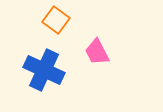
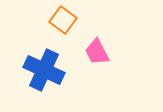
orange square: moved 7 px right
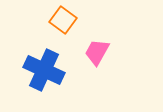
pink trapezoid: rotated 56 degrees clockwise
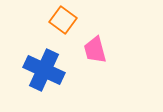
pink trapezoid: moved 2 px left, 2 px up; rotated 44 degrees counterclockwise
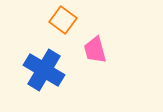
blue cross: rotated 6 degrees clockwise
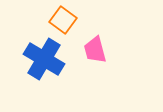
blue cross: moved 11 px up
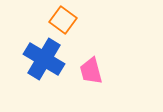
pink trapezoid: moved 4 px left, 21 px down
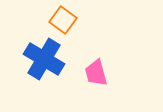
pink trapezoid: moved 5 px right, 2 px down
